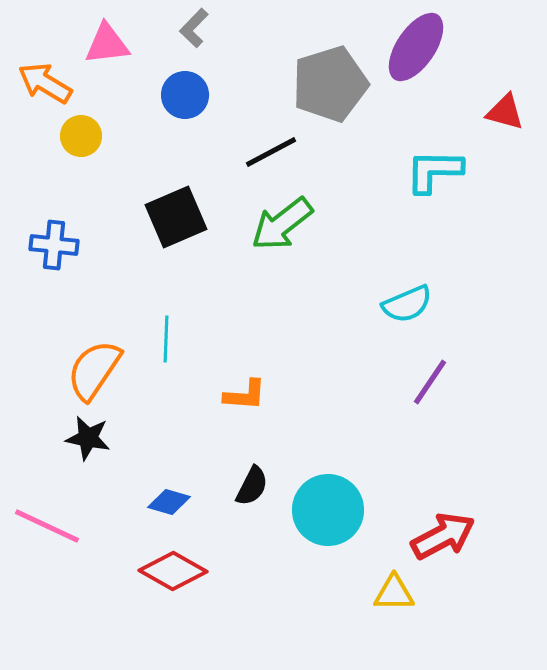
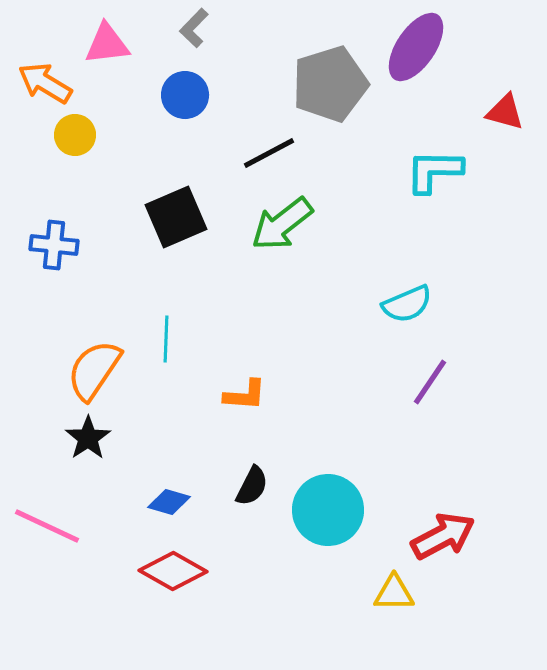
yellow circle: moved 6 px left, 1 px up
black line: moved 2 px left, 1 px down
black star: rotated 27 degrees clockwise
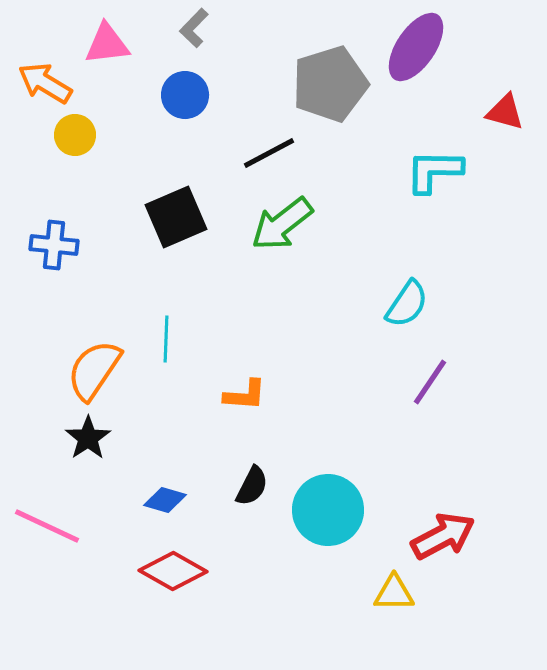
cyan semicircle: rotated 33 degrees counterclockwise
blue diamond: moved 4 px left, 2 px up
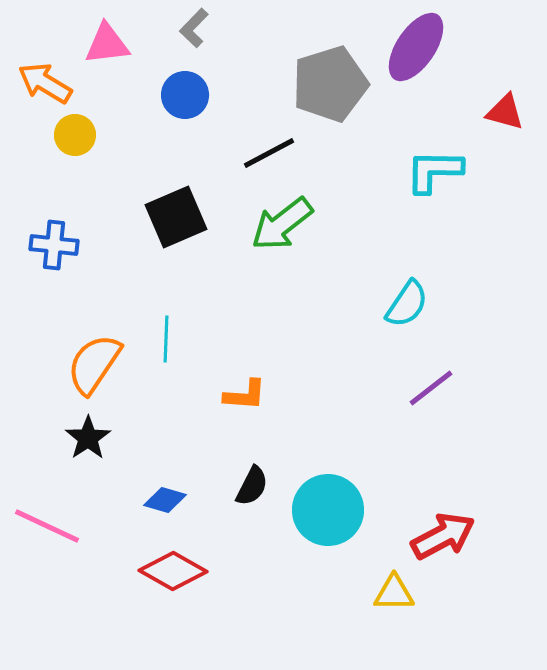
orange semicircle: moved 6 px up
purple line: moved 1 px right, 6 px down; rotated 18 degrees clockwise
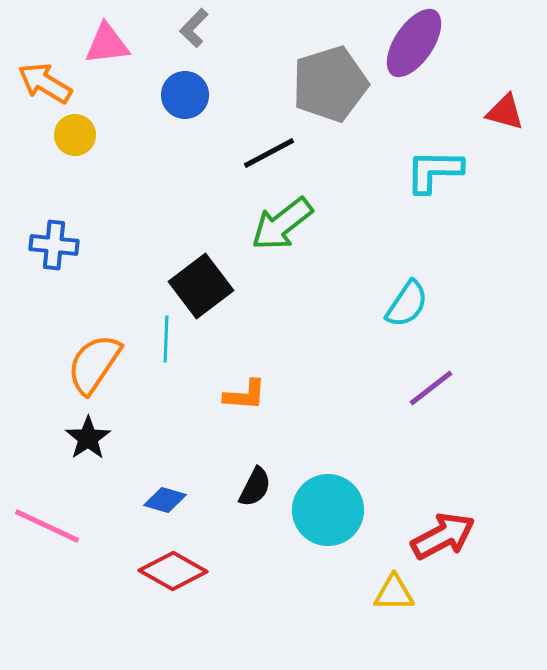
purple ellipse: moved 2 px left, 4 px up
black square: moved 25 px right, 69 px down; rotated 14 degrees counterclockwise
black semicircle: moved 3 px right, 1 px down
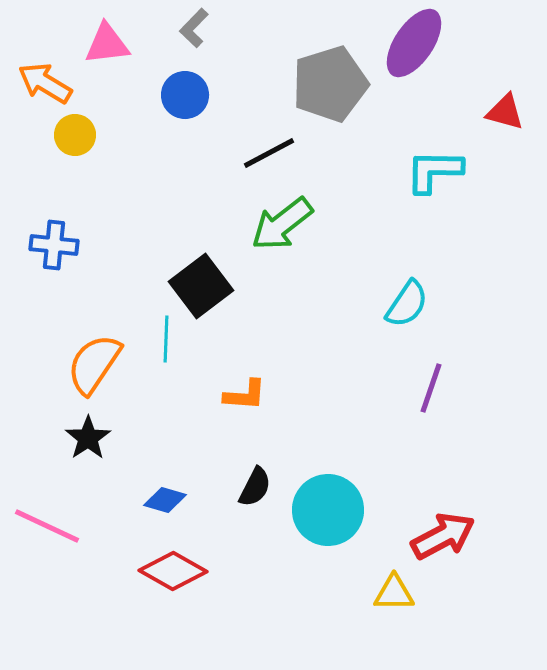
purple line: rotated 33 degrees counterclockwise
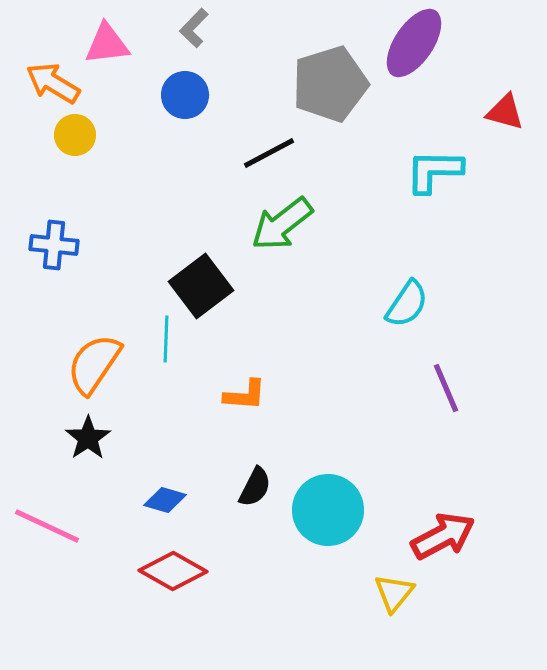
orange arrow: moved 8 px right
purple line: moved 15 px right; rotated 42 degrees counterclockwise
yellow triangle: rotated 51 degrees counterclockwise
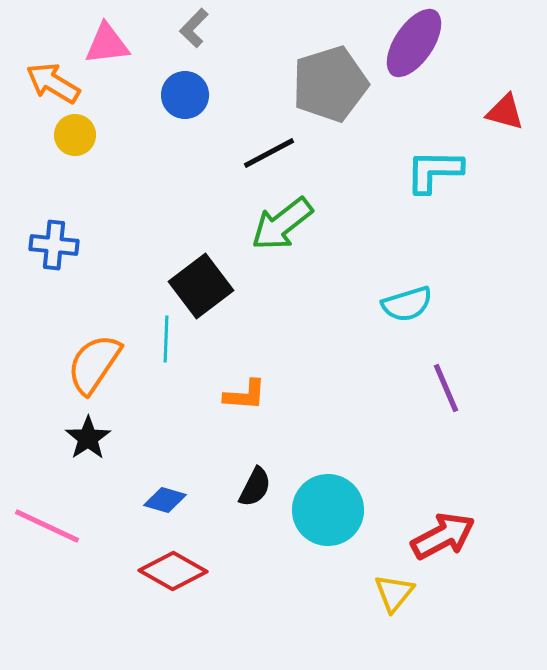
cyan semicircle: rotated 39 degrees clockwise
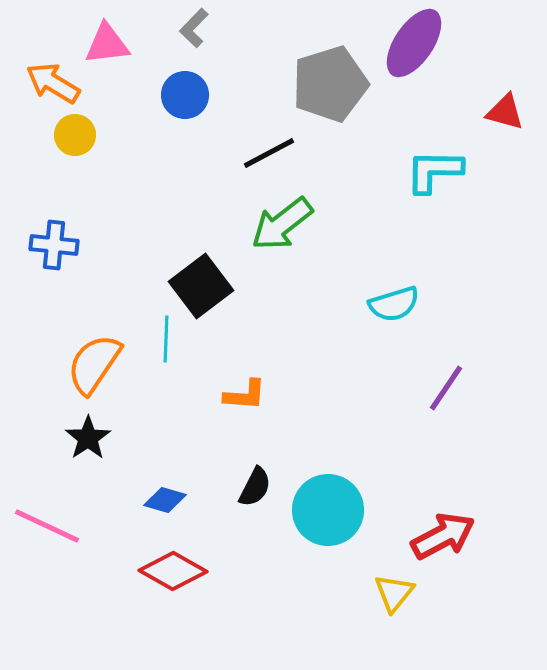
cyan semicircle: moved 13 px left
purple line: rotated 57 degrees clockwise
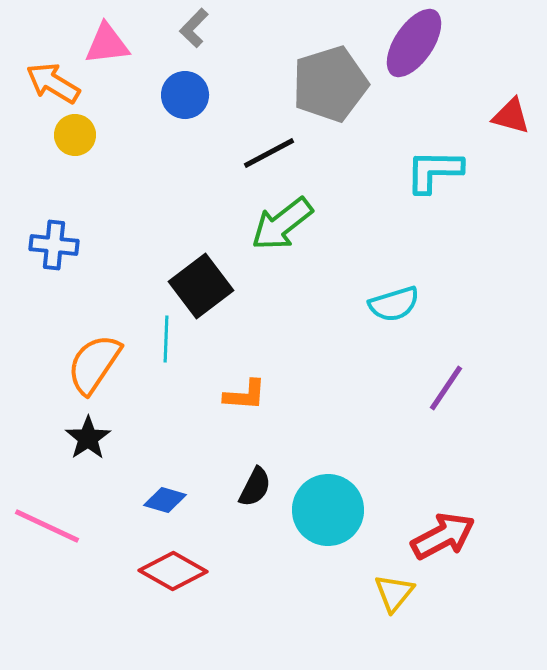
red triangle: moved 6 px right, 4 px down
